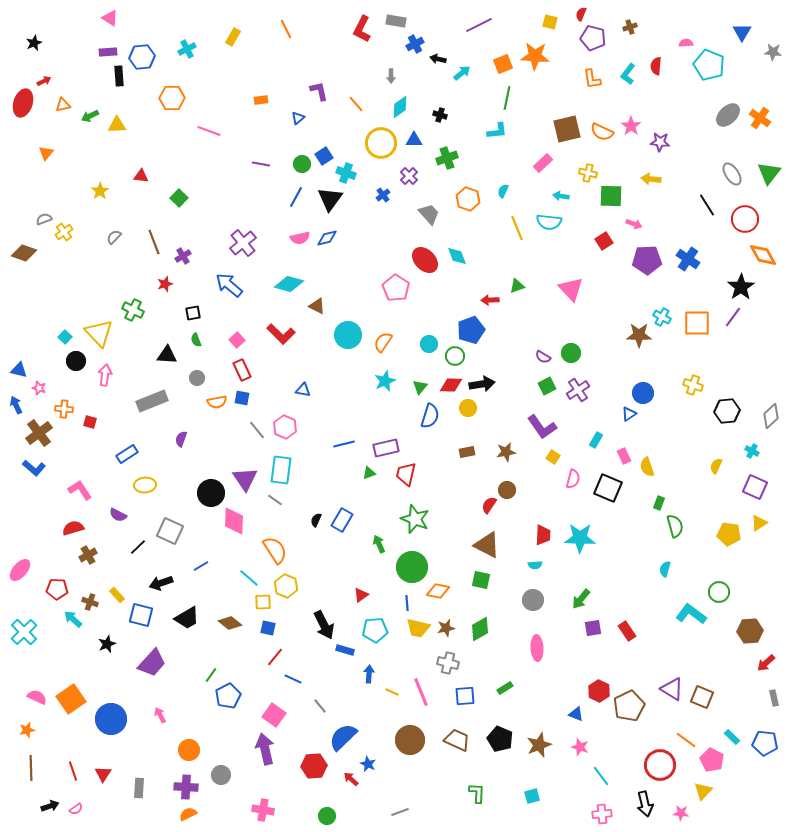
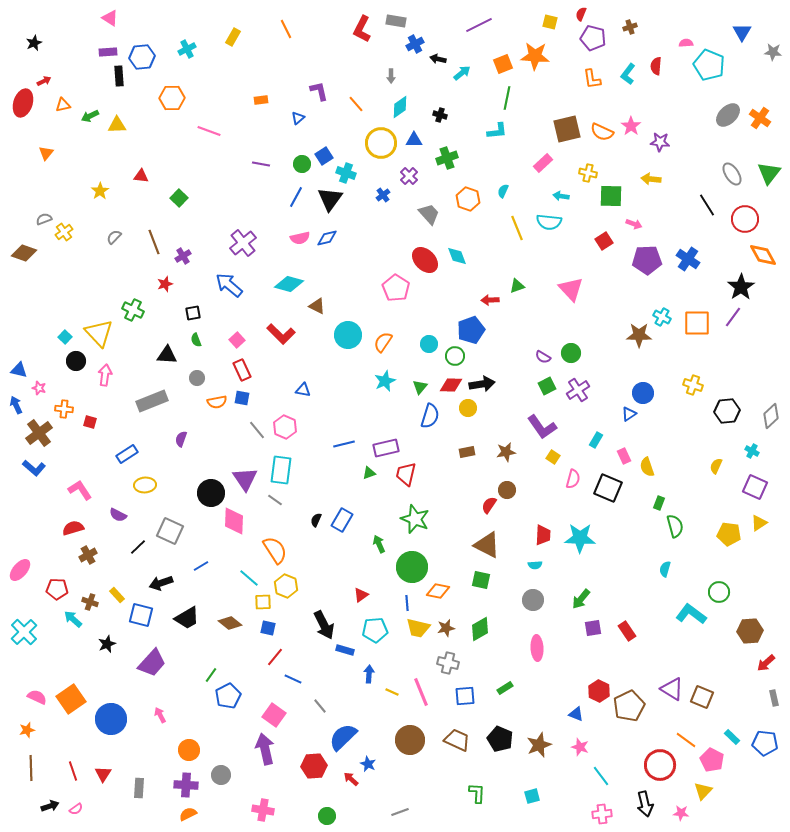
purple cross at (186, 787): moved 2 px up
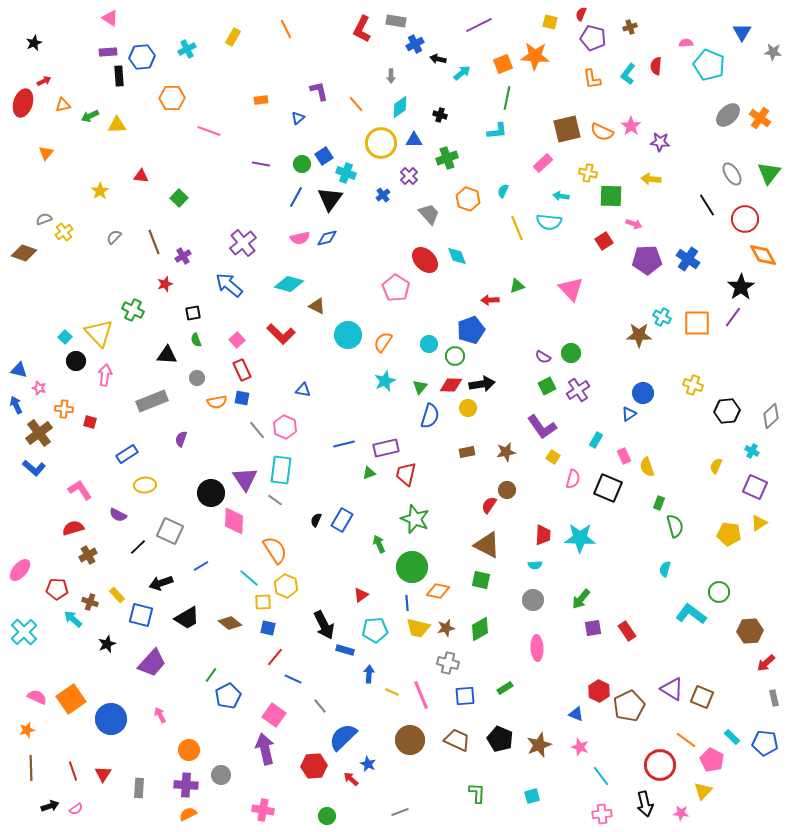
pink line at (421, 692): moved 3 px down
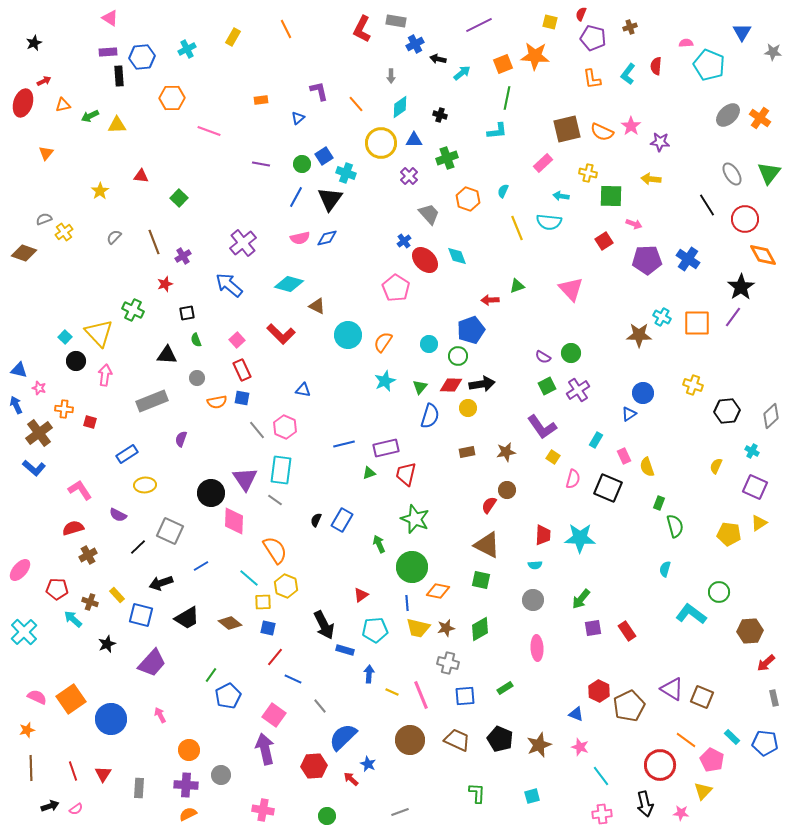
blue cross at (383, 195): moved 21 px right, 46 px down
black square at (193, 313): moved 6 px left
green circle at (455, 356): moved 3 px right
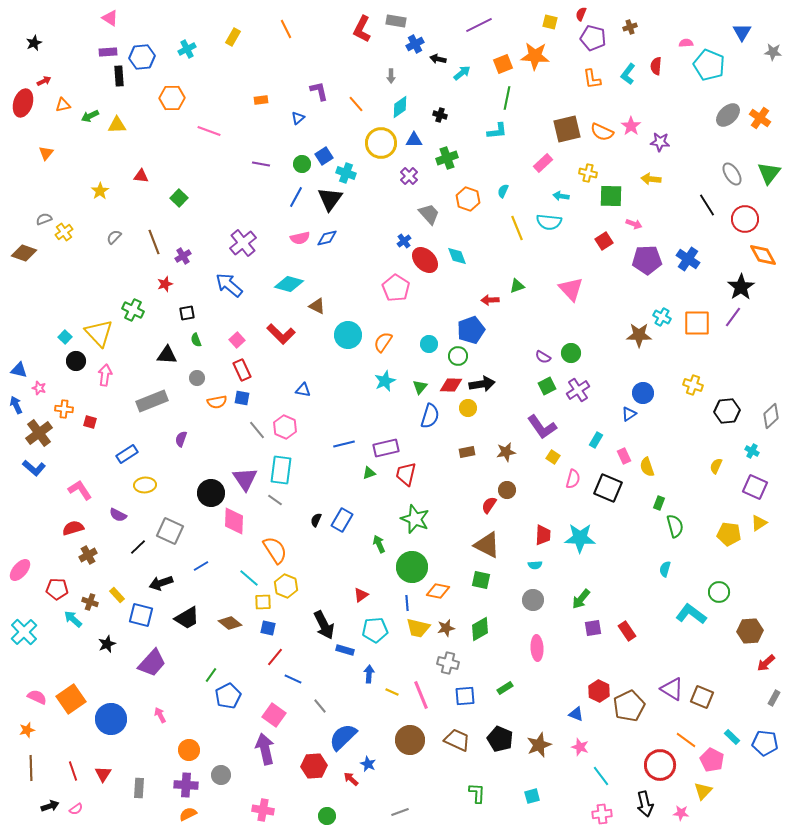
gray rectangle at (774, 698): rotated 42 degrees clockwise
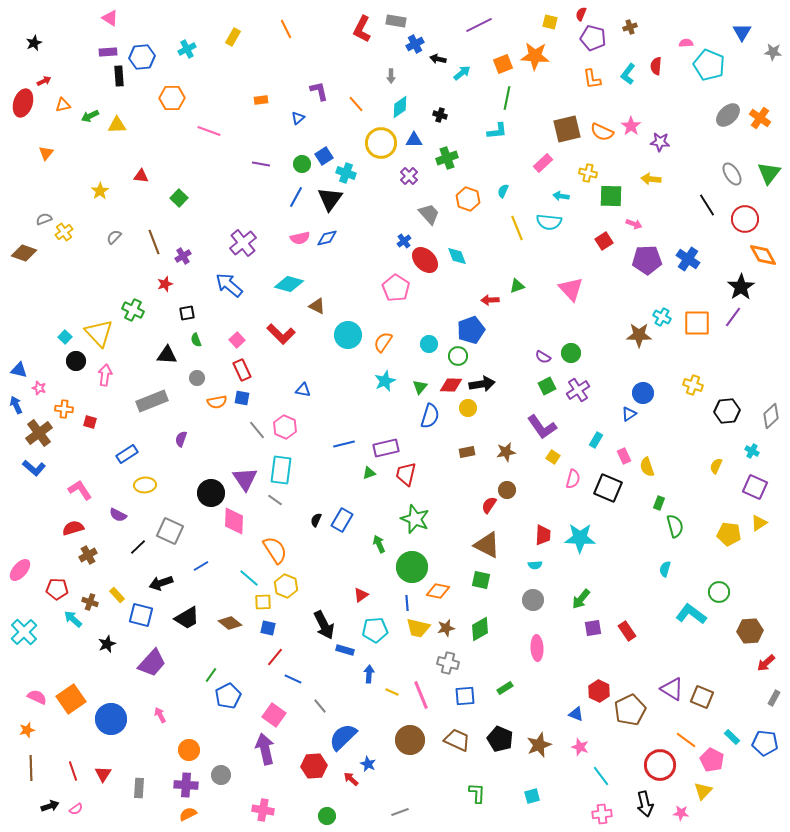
brown pentagon at (629, 706): moved 1 px right, 4 px down
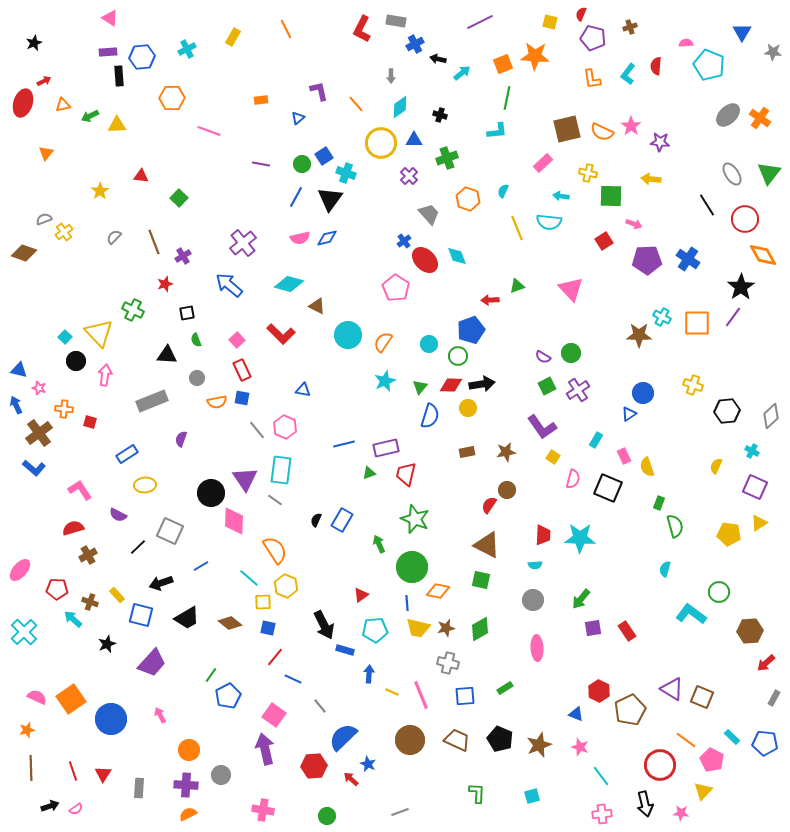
purple line at (479, 25): moved 1 px right, 3 px up
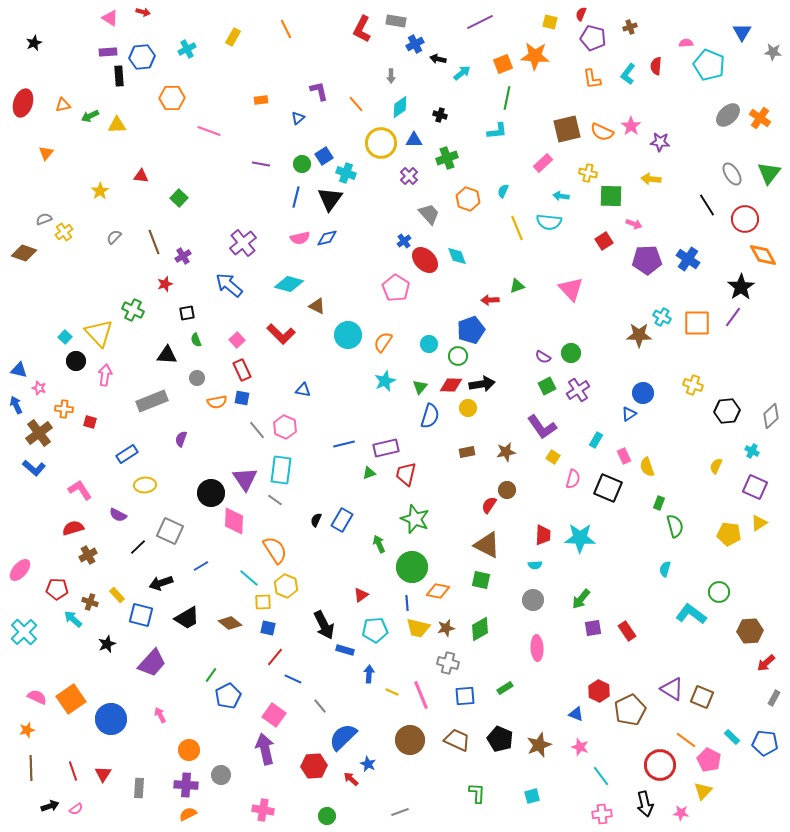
red arrow at (44, 81): moved 99 px right, 69 px up; rotated 40 degrees clockwise
blue line at (296, 197): rotated 15 degrees counterclockwise
pink pentagon at (712, 760): moved 3 px left
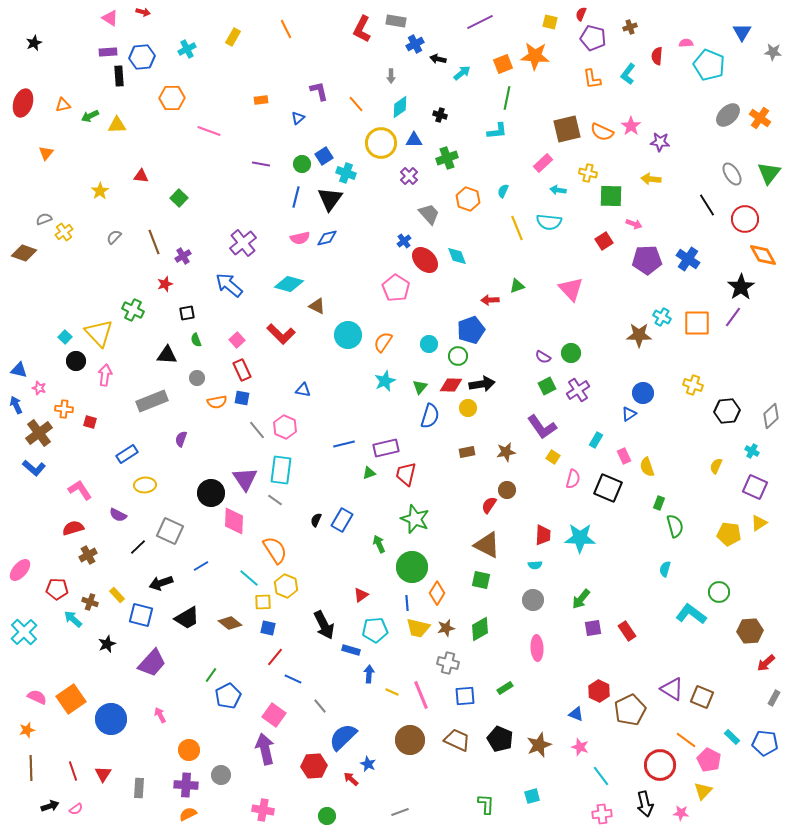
red semicircle at (656, 66): moved 1 px right, 10 px up
cyan arrow at (561, 196): moved 3 px left, 6 px up
orange diamond at (438, 591): moved 1 px left, 2 px down; rotated 70 degrees counterclockwise
blue rectangle at (345, 650): moved 6 px right
green L-shape at (477, 793): moved 9 px right, 11 px down
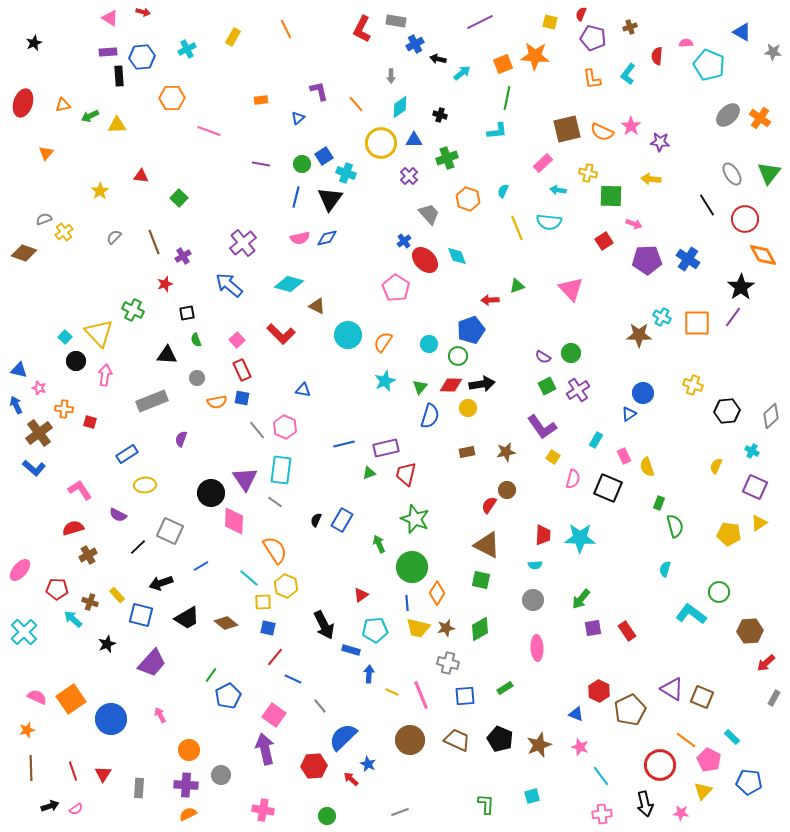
blue triangle at (742, 32): rotated 30 degrees counterclockwise
gray line at (275, 500): moved 2 px down
brown diamond at (230, 623): moved 4 px left
blue pentagon at (765, 743): moved 16 px left, 39 px down
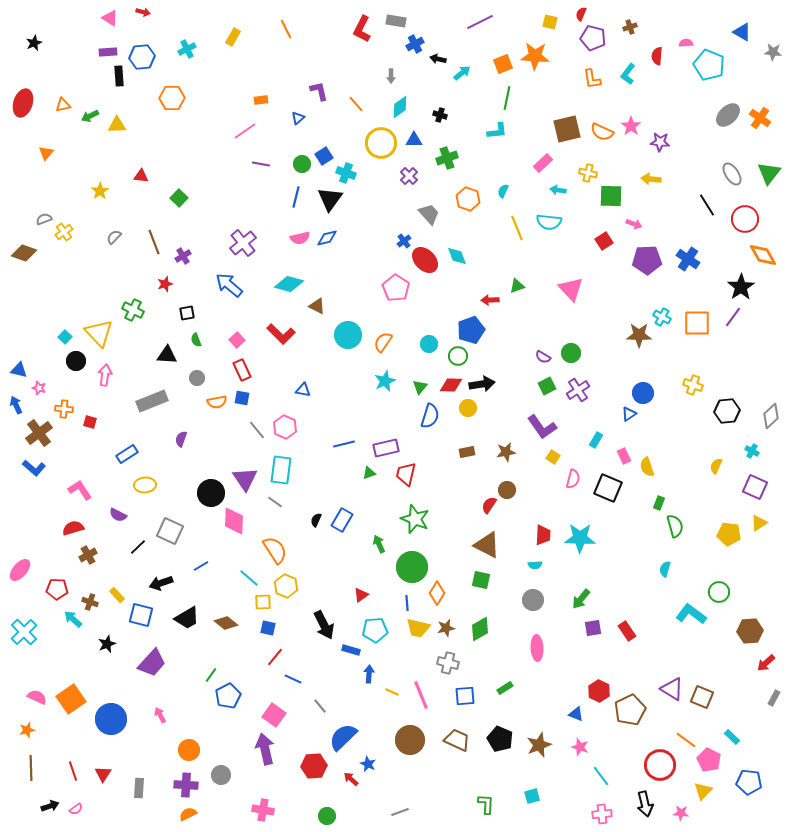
pink line at (209, 131): moved 36 px right; rotated 55 degrees counterclockwise
